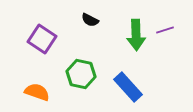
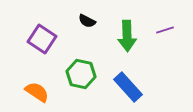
black semicircle: moved 3 px left, 1 px down
green arrow: moved 9 px left, 1 px down
orange semicircle: rotated 15 degrees clockwise
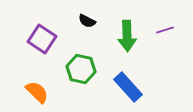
green hexagon: moved 5 px up
orange semicircle: rotated 10 degrees clockwise
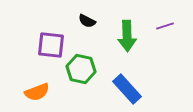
purple line: moved 4 px up
purple square: moved 9 px right, 6 px down; rotated 28 degrees counterclockwise
blue rectangle: moved 1 px left, 2 px down
orange semicircle: rotated 115 degrees clockwise
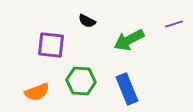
purple line: moved 9 px right, 2 px up
green arrow: moved 2 px right, 4 px down; rotated 64 degrees clockwise
green hexagon: moved 12 px down; rotated 8 degrees counterclockwise
blue rectangle: rotated 20 degrees clockwise
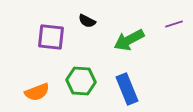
purple square: moved 8 px up
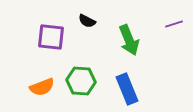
green arrow: rotated 84 degrees counterclockwise
orange semicircle: moved 5 px right, 5 px up
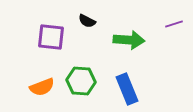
green arrow: rotated 64 degrees counterclockwise
